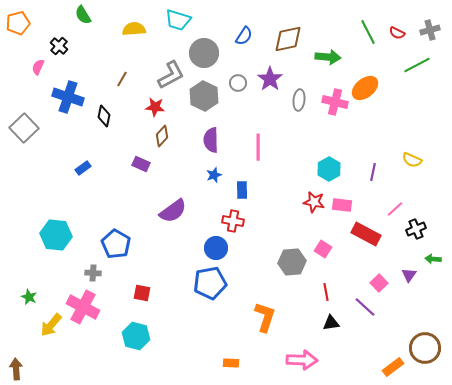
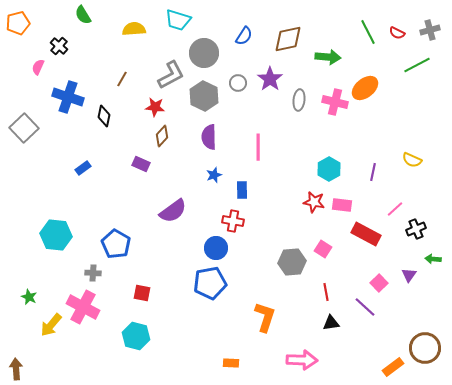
purple semicircle at (211, 140): moved 2 px left, 3 px up
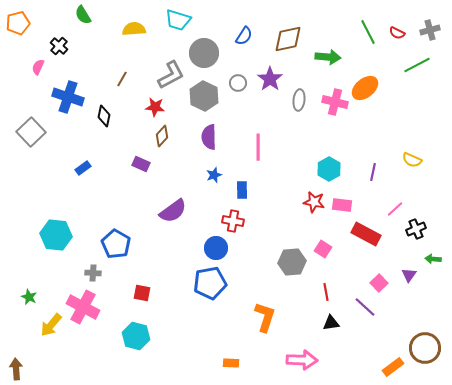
gray square at (24, 128): moved 7 px right, 4 px down
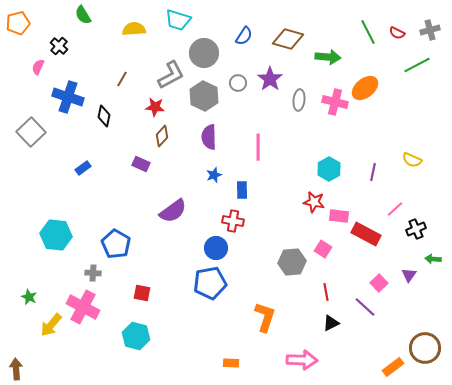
brown diamond at (288, 39): rotated 28 degrees clockwise
pink rectangle at (342, 205): moved 3 px left, 11 px down
black triangle at (331, 323): rotated 18 degrees counterclockwise
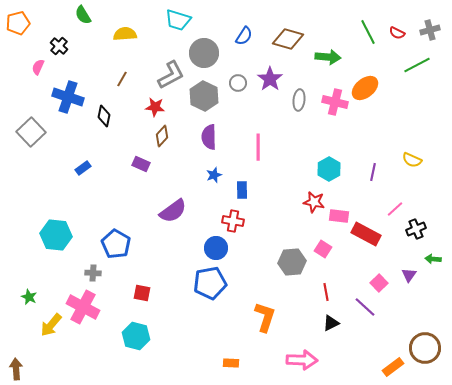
yellow semicircle at (134, 29): moved 9 px left, 5 px down
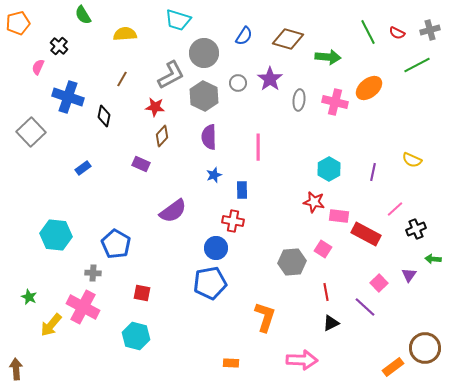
orange ellipse at (365, 88): moved 4 px right
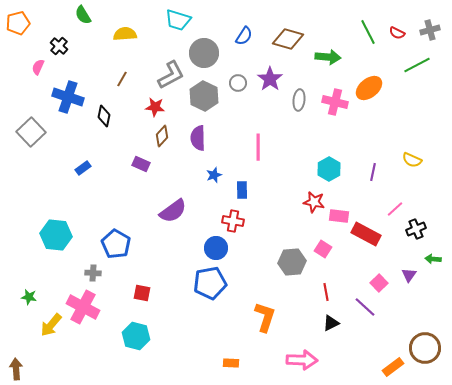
purple semicircle at (209, 137): moved 11 px left, 1 px down
green star at (29, 297): rotated 14 degrees counterclockwise
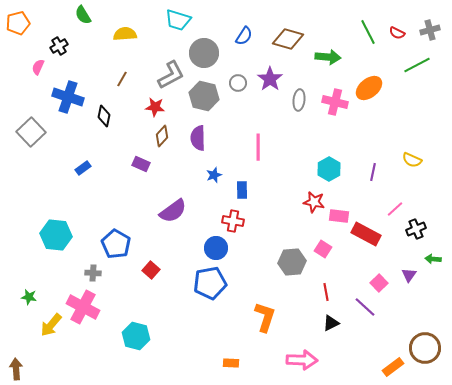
black cross at (59, 46): rotated 18 degrees clockwise
gray hexagon at (204, 96): rotated 12 degrees counterclockwise
red square at (142, 293): moved 9 px right, 23 px up; rotated 30 degrees clockwise
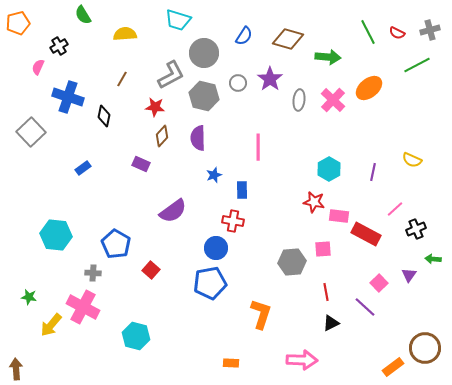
pink cross at (335, 102): moved 2 px left, 2 px up; rotated 30 degrees clockwise
pink square at (323, 249): rotated 36 degrees counterclockwise
orange L-shape at (265, 317): moved 4 px left, 3 px up
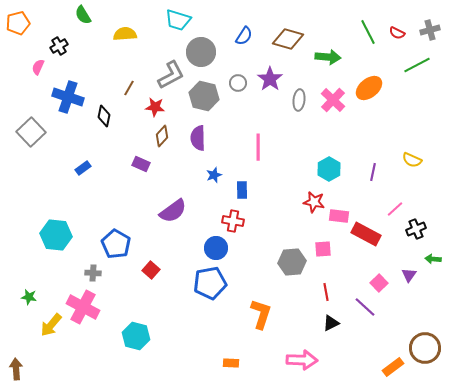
gray circle at (204, 53): moved 3 px left, 1 px up
brown line at (122, 79): moved 7 px right, 9 px down
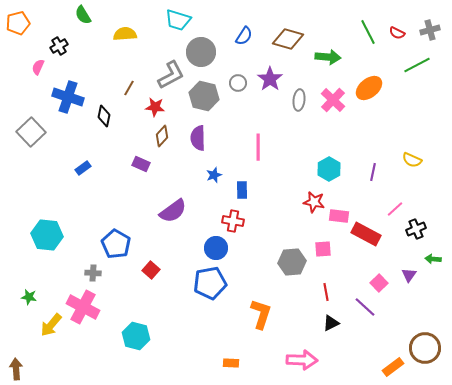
cyan hexagon at (56, 235): moved 9 px left
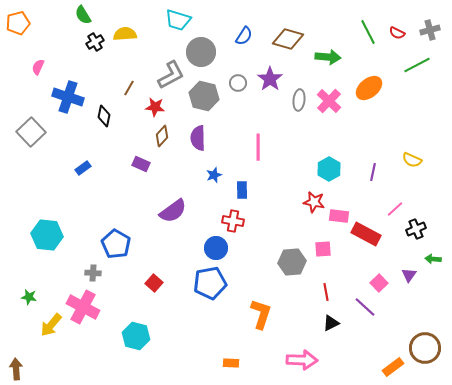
black cross at (59, 46): moved 36 px right, 4 px up
pink cross at (333, 100): moved 4 px left, 1 px down
red square at (151, 270): moved 3 px right, 13 px down
